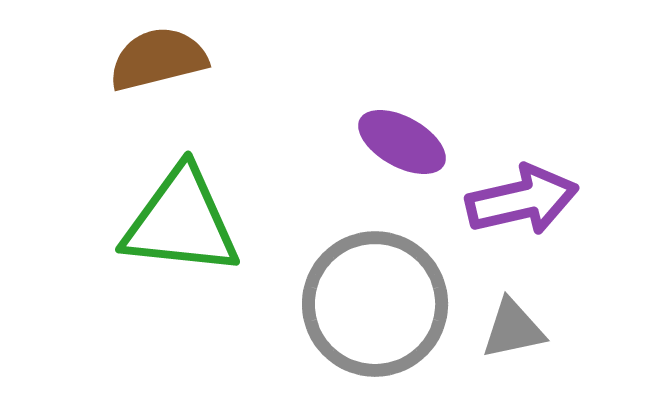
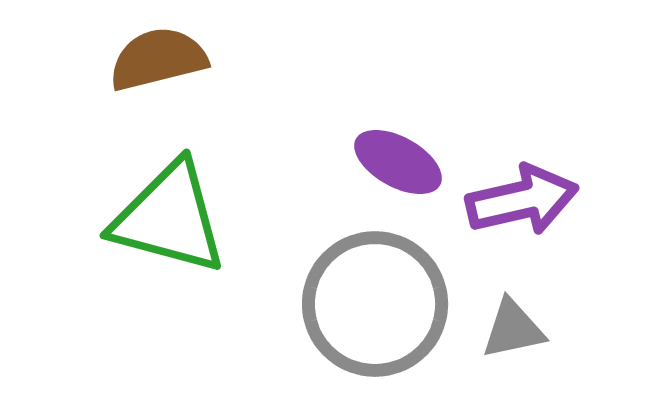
purple ellipse: moved 4 px left, 20 px down
green triangle: moved 12 px left, 4 px up; rotated 9 degrees clockwise
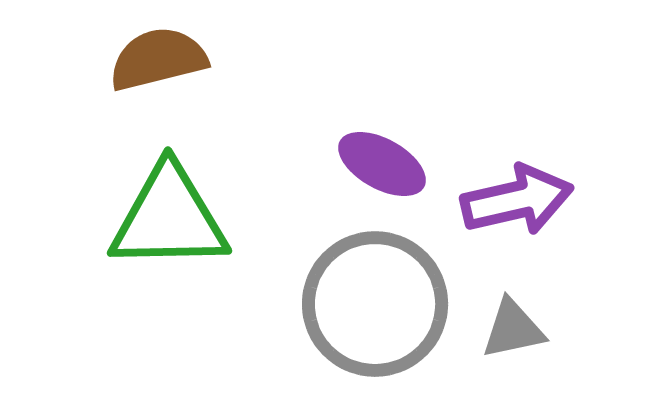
purple ellipse: moved 16 px left, 2 px down
purple arrow: moved 5 px left
green triangle: rotated 16 degrees counterclockwise
